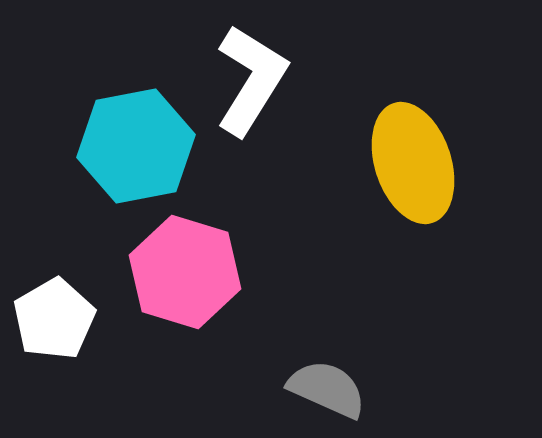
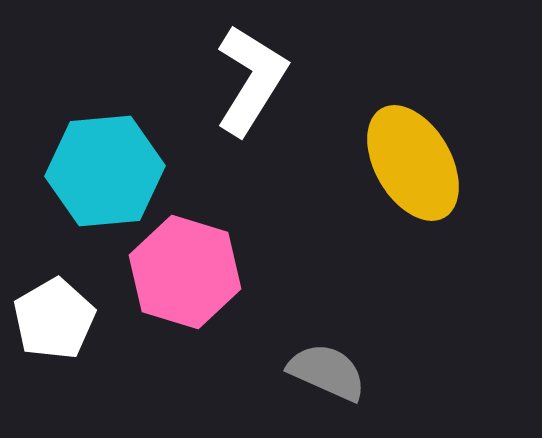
cyan hexagon: moved 31 px left, 25 px down; rotated 6 degrees clockwise
yellow ellipse: rotated 12 degrees counterclockwise
gray semicircle: moved 17 px up
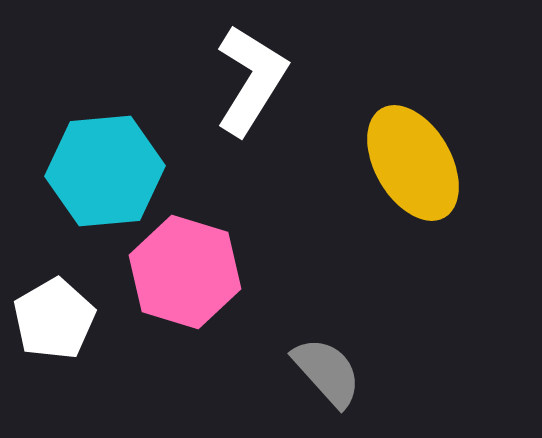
gray semicircle: rotated 24 degrees clockwise
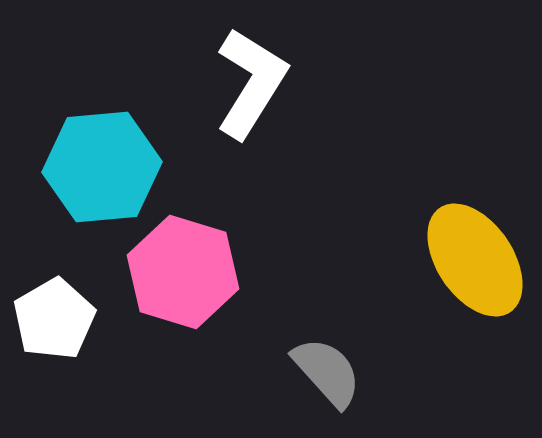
white L-shape: moved 3 px down
yellow ellipse: moved 62 px right, 97 px down; rotated 4 degrees counterclockwise
cyan hexagon: moved 3 px left, 4 px up
pink hexagon: moved 2 px left
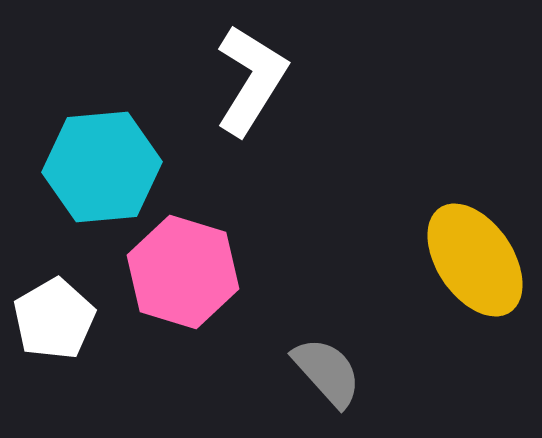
white L-shape: moved 3 px up
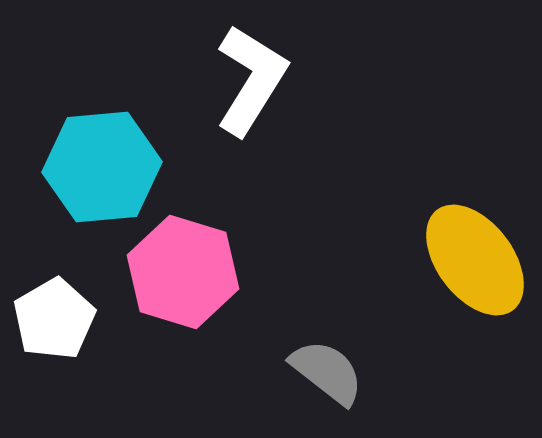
yellow ellipse: rotated 3 degrees counterclockwise
gray semicircle: rotated 10 degrees counterclockwise
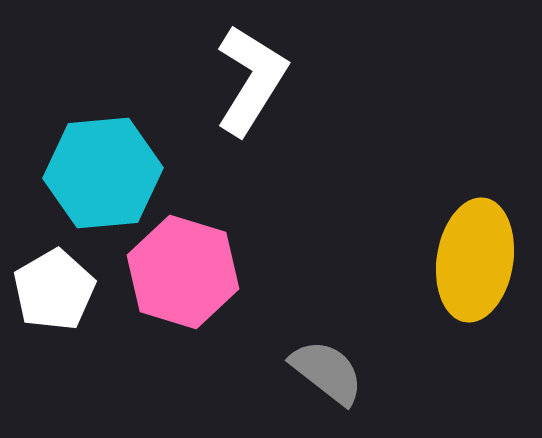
cyan hexagon: moved 1 px right, 6 px down
yellow ellipse: rotated 46 degrees clockwise
white pentagon: moved 29 px up
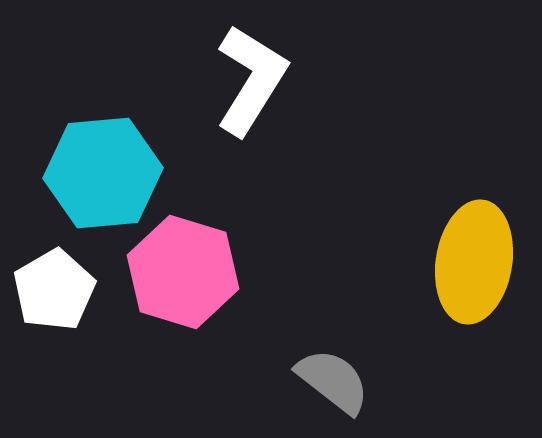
yellow ellipse: moved 1 px left, 2 px down
gray semicircle: moved 6 px right, 9 px down
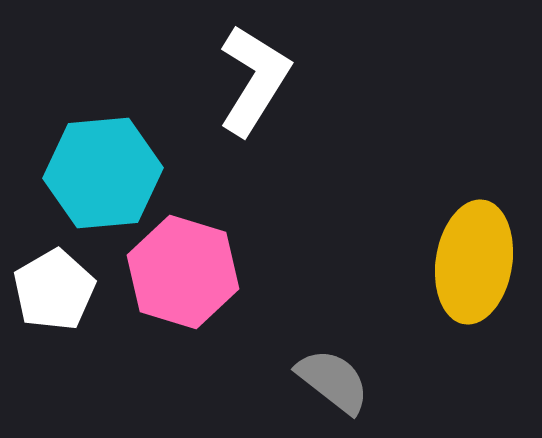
white L-shape: moved 3 px right
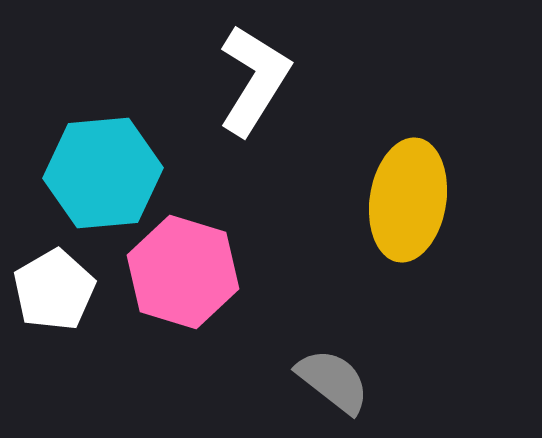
yellow ellipse: moved 66 px left, 62 px up
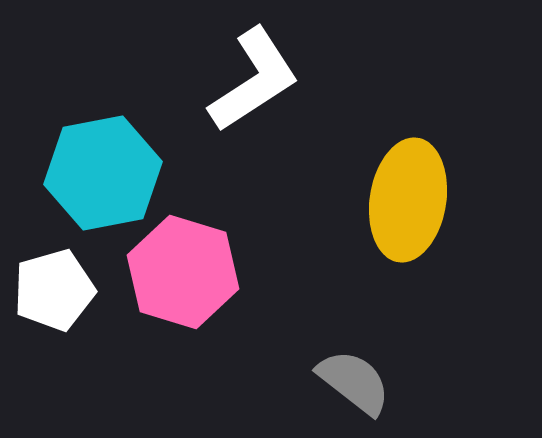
white L-shape: rotated 25 degrees clockwise
cyan hexagon: rotated 6 degrees counterclockwise
white pentagon: rotated 14 degrees clockwise
gray semicircle: moved 21 px right, 1 px down
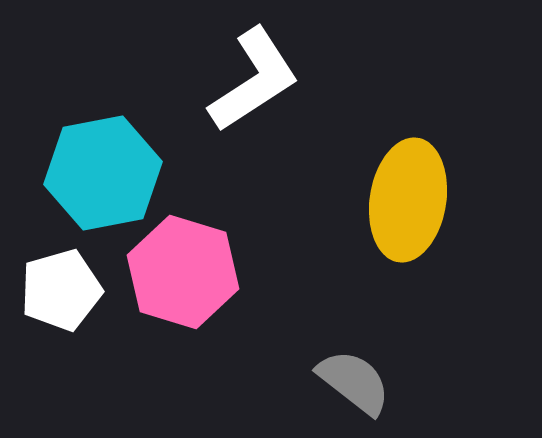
white pentagon: moved 7 px right
